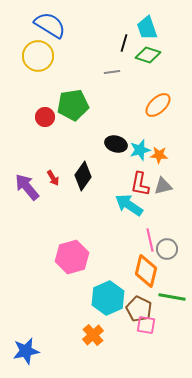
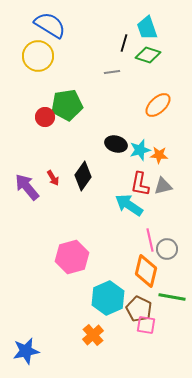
green pentagon: moved 6 px left
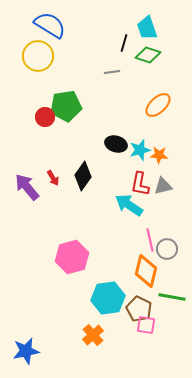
green pentagon: moved 1 px left, 1 px down
cyan hexagon: rotated 16 degrees clockwise
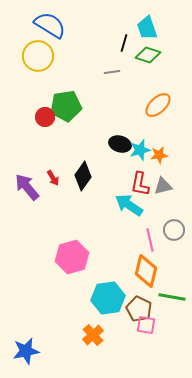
black ellipse: moved 4 px right
orange star: rotated 12 degrees counterclockwise
gray circle: moved 7 px right, 19 px up
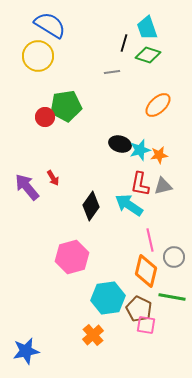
black diamond: moved 8 px right, 30 px down
gray circle: moved 27 px down
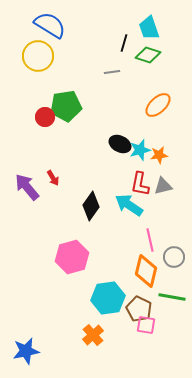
cyan trapezoid: moved 2 px right
black ellipse: rotated 10 degrees clockwise
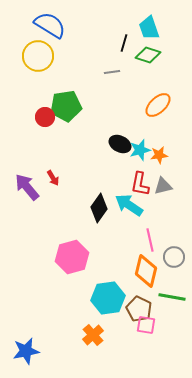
black diamond: moved 8 px right, 2 px down
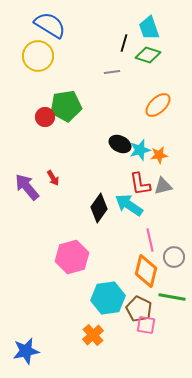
red L-shape: rotated 20 degrees counterclockwise
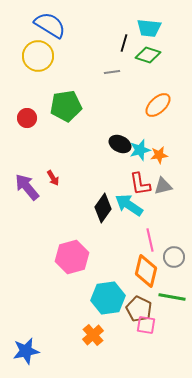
cyan trapezoid: rotated 65 degrees counterclockwise
red circle: moved 18 px left, 1 px down
black diamond: moved 4 px right
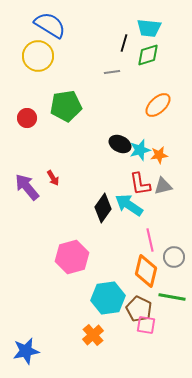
green diamond: rotated 35 degrees counterclockwise
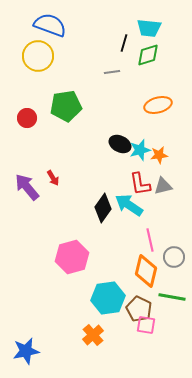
blue semicircle: rotated 12 degrees counterclockwise
orange ellipse: rotated 28 degrees clockwise
